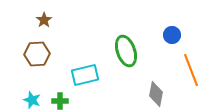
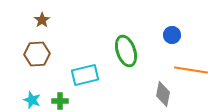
brown star: moved 2 px left
orange line: rotated 60 degrees counterclockwise
gray diamond: moved 7 px right
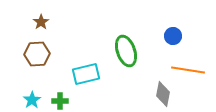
brown star: moved 1 px left, 2 px down
blue circle: moved 1 px right, 1 px down
orange line: moved 3 px left
cyan rectangle: moved 1 px right, 1 px up
cyan star: rotated 18 degrees clockwise
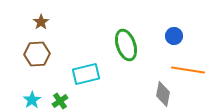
blue circle: moved 1 px right
green ellipse: moved 6 px up
green cross: rotated 35 degrees counterclockwise
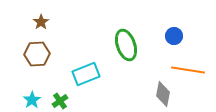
cyan rectangle: rotated 8 degrees counterclockwise
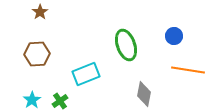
brown star: moved 1 px left, 10 px up
gray diamond: moved 19 px left
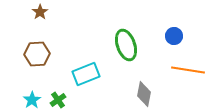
green cross: moved 2 px left, 1 px up
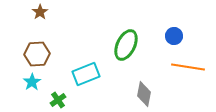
green ellipse: rotated 44 degrees clockwise
orange line: moved 3 px up
cyan star: moved 18 px up
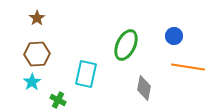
brown star: moved 3 px left, 6 px down
cyan rectangle: rotated 56 degrees counterclockwise
gray diamond: moved 6 px up
green cross: rotated 28 degrees counterclockwise
